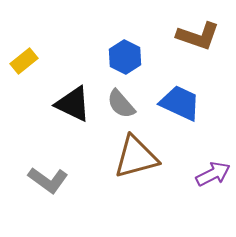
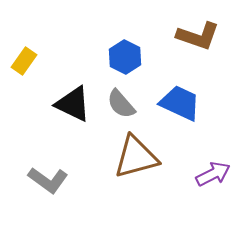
yellow rectangle: rotated 16 degrees counterclockwise
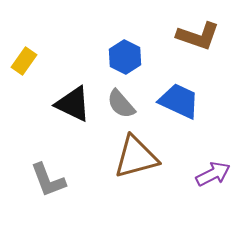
blue trapezoid: moved 1 px left, 2 px up
gray L-shape: rotated 33 degrees clockwise
